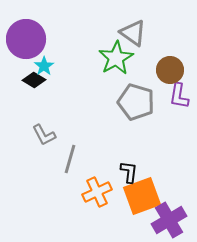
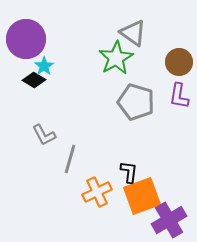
brown circle: moved 9 px right, 8 px up
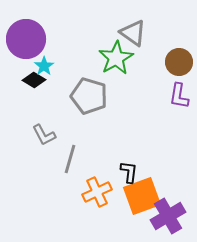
gray pentagon: moved 47 px left, 6 px up
purple cross: moved 1 px left, 4 px up
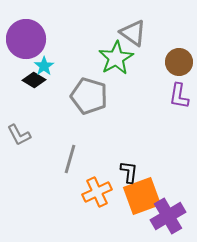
gray L-shape: moved 25 px left
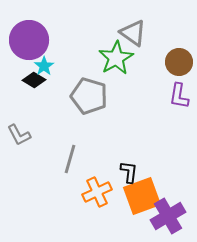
purple circle: moved 3 px right, 1 px down
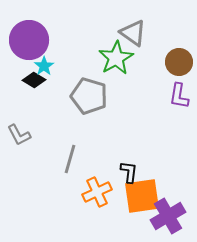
orange square: rotated 12 degrees clockwise
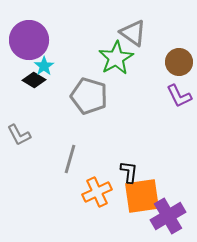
purple L-shape: rotated 36 degrees counterclockwise
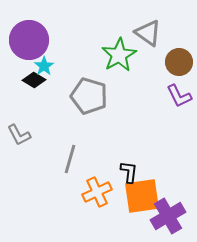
gray triangle: moved 15 px right
green star: moved 3 px right, 3 px up
